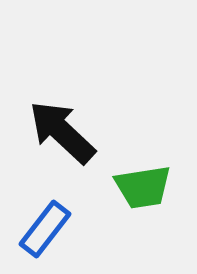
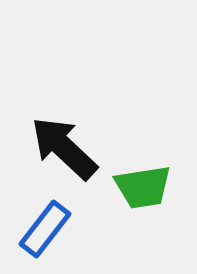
black arrow: moved 2 px right, 16 px down
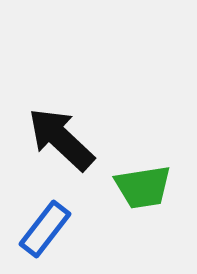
black arrow: moved 3 px left, 9 px up
